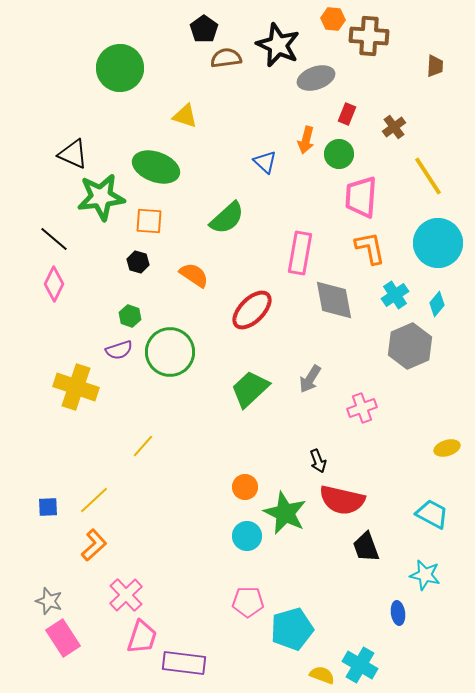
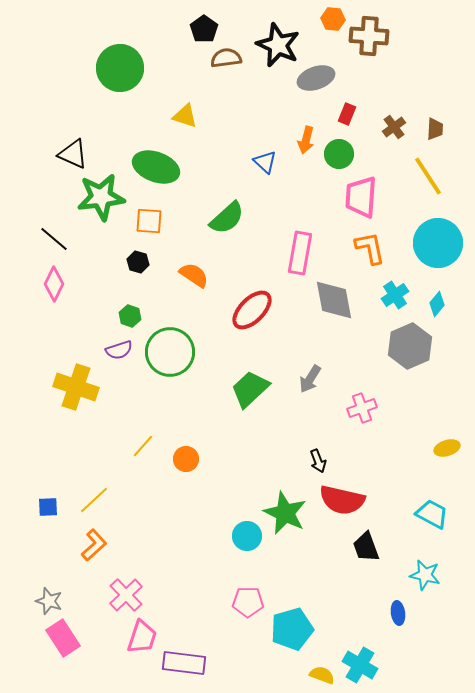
brown trapezoid at (435, 66): moved 63 px down
orange circle at (245, 487): moved 59 px left, 28 px up
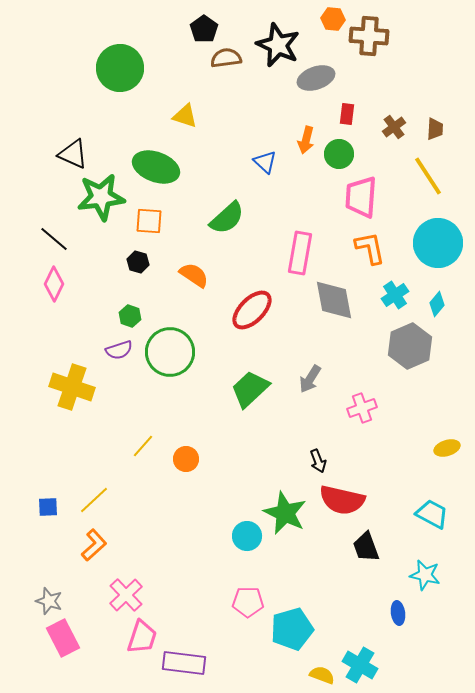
red rectangle at (347, 114): rotated 15 degrees counterclockwise
yellow cross at (76, 387): moved 4 px left
pink rectangle at (63, 638): rotated 6 degrees clockwise
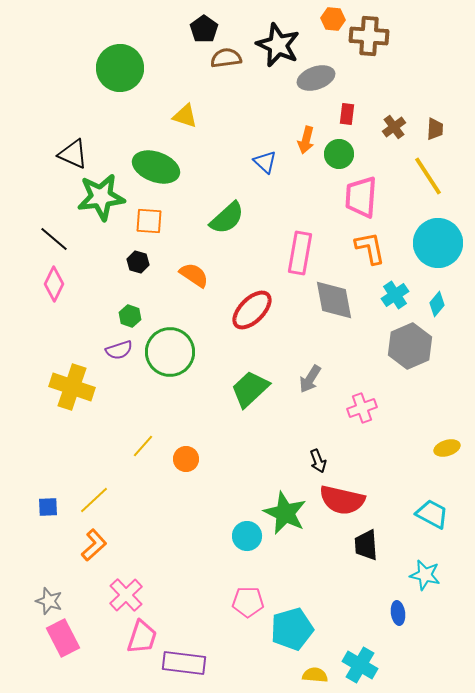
black trapezoid at (366, 547): moved 2 px up; rotated 16 degrees clockwise
yellow semicircle at (322, 675): moved 7 px left; rotated 15 degrees counterclockwise
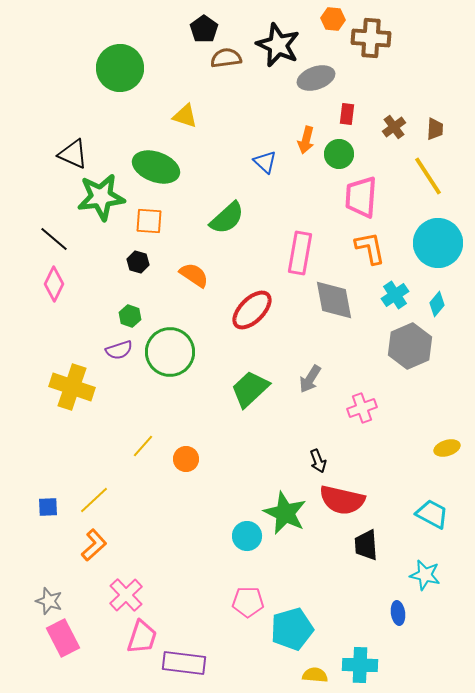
brown cross at (369, 36): moved 2 px right, 2 px down
cyan cross at (360, 665): rotated 28 degrees counterclockwise
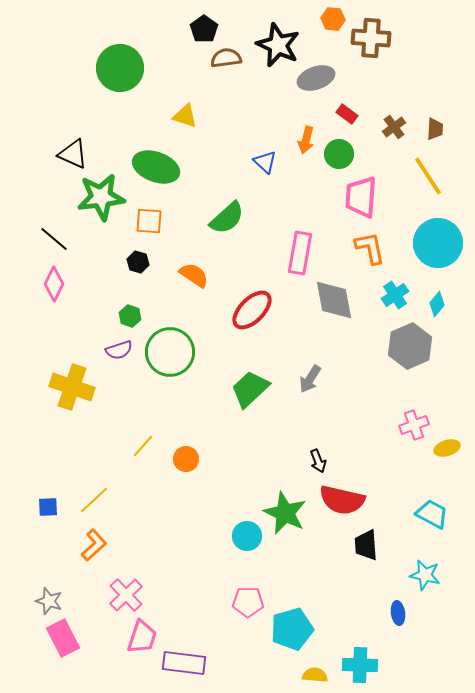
red rectangle at (347, 114): rotated 60 degrees counterclockwise
pink cross at (362, 408): moved 52 px right, 17 px down
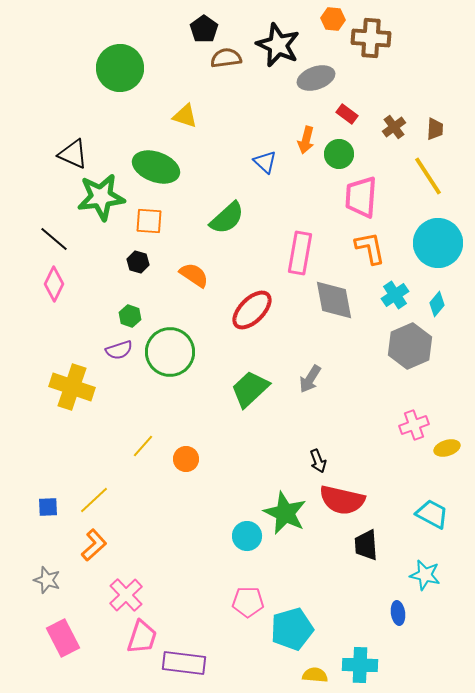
gray star at (49, 601): moved 2 px left, 21 px up
